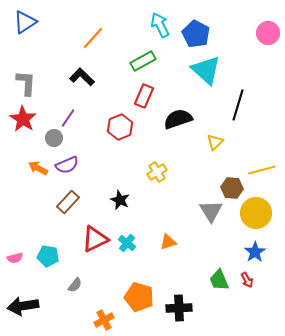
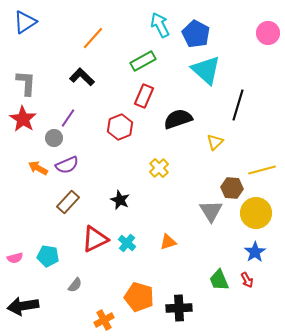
yellow cross: moved 2 px right, 4 px up; rotated 12 degrees counterclockwise
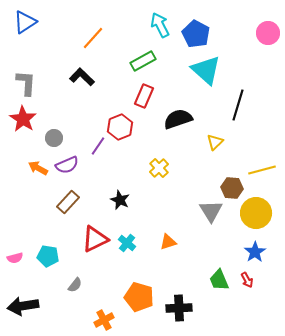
purple line: moved 30 px right, 28 px down
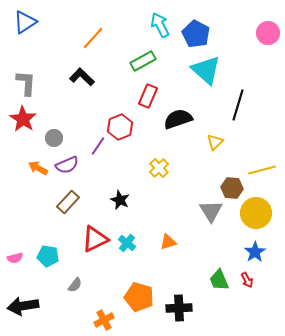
red rectangle: moved 4 px right
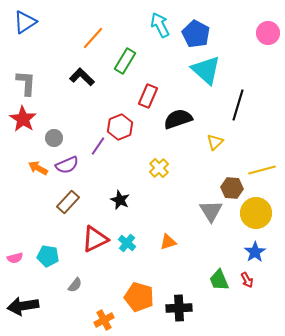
green rectangle: moved 18 px left; rotated 30 degrees counterclockwise
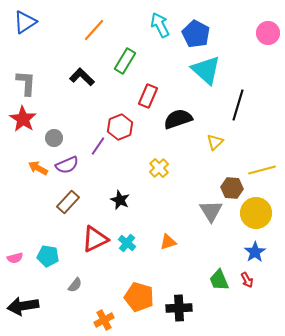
orange line: moved 1 px right, 8 px up
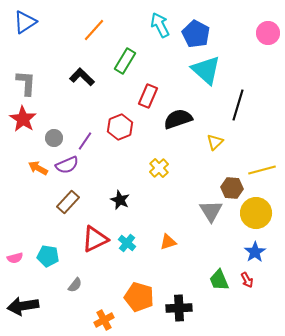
purple line: moved 13 px left, 5 px up
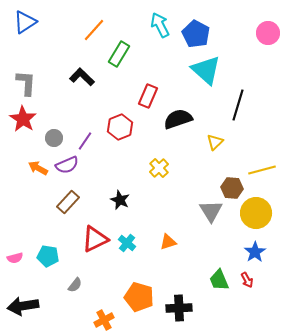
green rectangle: moved 6 px left, 7 px up
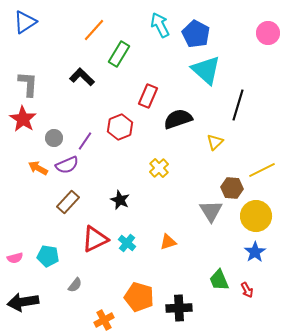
gray L-shape: moved 2 px right, 1 px down
yellow line: rotated 12 degrees counterclockwise
yellow circle: moved 3 px down
red arrow: moved 10 px down
black arrow: moved 4 px up
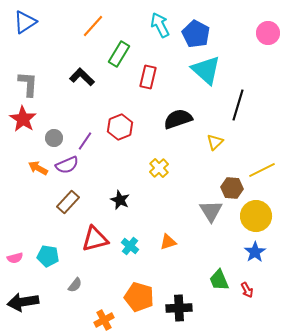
orange line: moved 1 px left, 4 px up
red rectangle: moved 19 px up; rotated 10 degrees counterclockwise
red triangle: rotated 12 degrees clockwise
cyan cross: moved 3 px right, 3 px down
